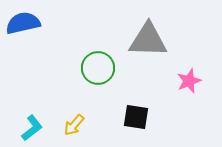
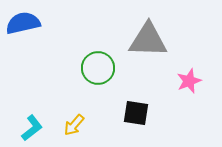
black square: moved 4 px up
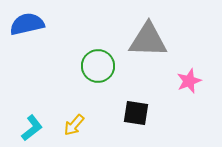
blue semicircle: moved 4 px right, 1 px down
green circle: moved 2 px up
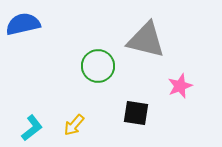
blue semicircle: moved 4 px left
gray triangle: moved 2 px left; rotated 12 degrees clockwise
pink star: moved 9 px left, 5 px down
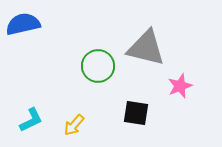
gray triangle: moved 8 px down
cyan L-shape: moved 1 px left, 8 px up; rotated 12 degrees clockwise
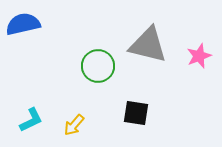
gray triangle: moved 2 px right, 3 px up
pink star: moved 19 px right, 30 px up
